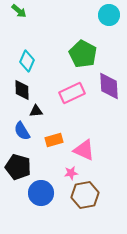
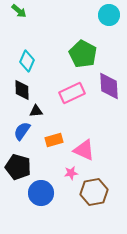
blue semicircle: rotated 66 degrees clockwise
brown hexagon: moved 9 px right, 3 px up
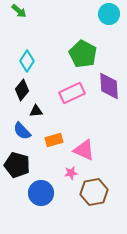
cyan circle: moved 1 px up
cyan diamond: rotated 10 degrees clockwise
black diamond: rotated 40 degrees clockwise
blue semicircle: rotated 78 degrees counterclockwise
black pentagon: moved 1 px left, 2 px up
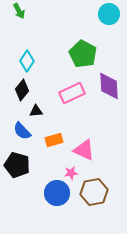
green arrow: rotated 21 degrees clockwise
blue circle: moved 16 px right
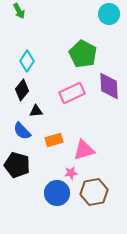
pink triangle: rotated 40 degrees counterclockwise
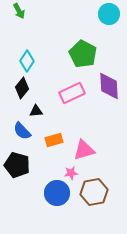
black diamond: moved 2 px up
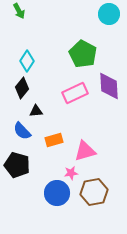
pink rectangle: moved 3 px right
pink triangle: moved 1 px right, 1 px down
